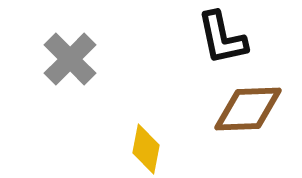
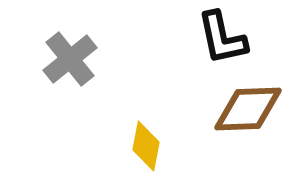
gray cross: rotated 6 degrees clockwise
yellow diamond: moved 3 px up
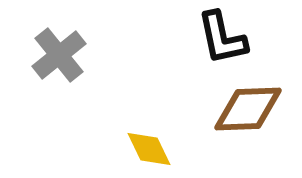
gray cross: moved 11 px left, 4 px up
yellow diamond: moved 3 px right, 3 px down; rotated 36 degrees counterclockwise
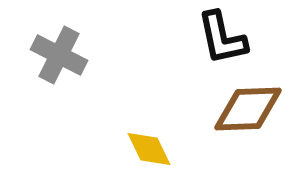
gray cross: rotated 24 degrees counterclockwise
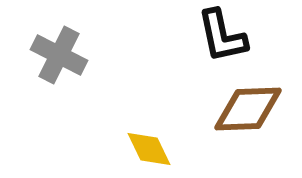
black L-shape: moved 2 px up
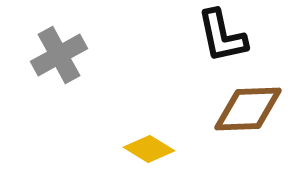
gray cross: rotated 34 degrees clockwise
yellow diamond: rotated 33 degrees counterclockwise
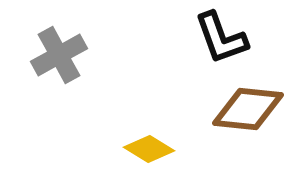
black L-shape: moved 1 px left, 2 px down; rotated 8 degrees counterclockwise
brown diamond: rotated 8 degrees clockwise
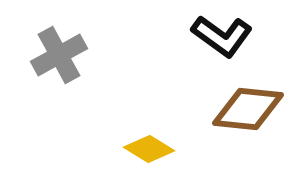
black L-shape: moved 1 px right, 2 px up; rotated 34 degrees counterclockwise
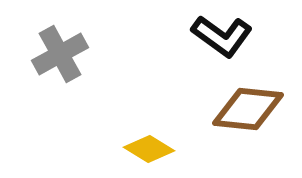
gray cross: moved 1 px right, 1 px up
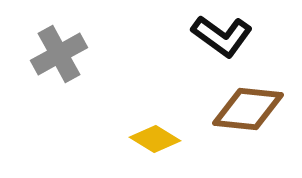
gray cross: moved 1 px left
yellow diamond: moved 6 px right, 10 px up
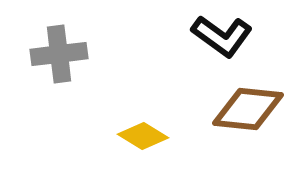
gray cross: rotated 22 degrees clockwise
yellow diamond: moved 12 px left, 3 px up
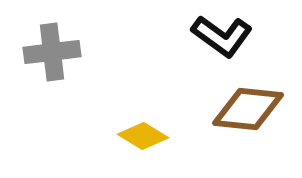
gray cross: moved 7 px left, 2 px up
